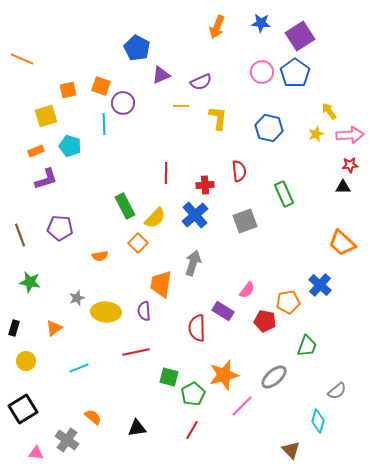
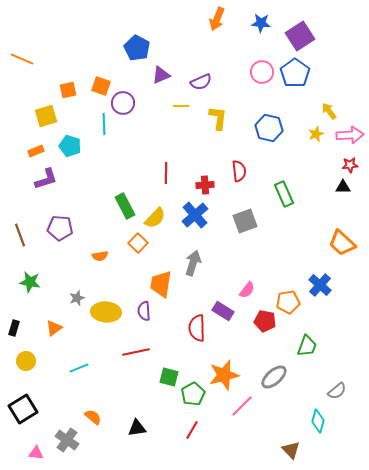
orange arrow at (217, 27): moved 8 px up
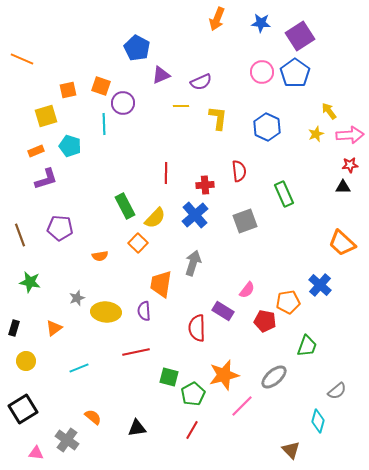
blue hexagon at (269, 128): moved 2 px left, 1 px up; rotated 12 degrees clockwise
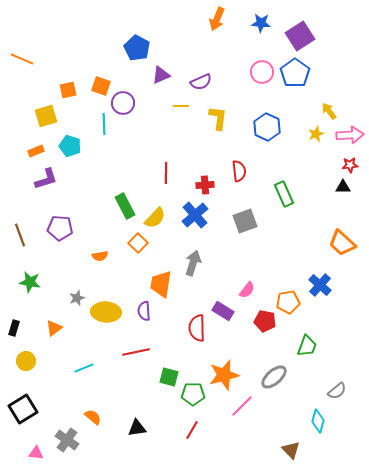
cyan line at (79, 368): moved 5 px right
green pentagon at (193, 394): rotated 30 degrees clockwise
